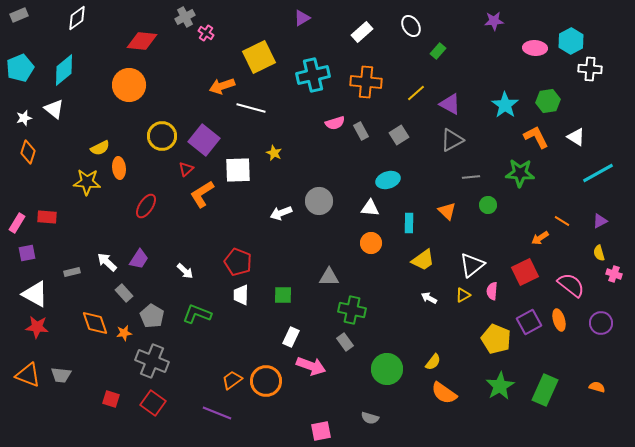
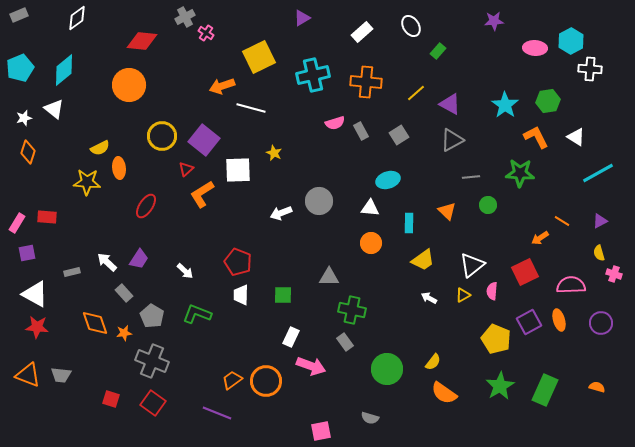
pink semicircle at (571, 285): rotated 40 degrees counterclockwise
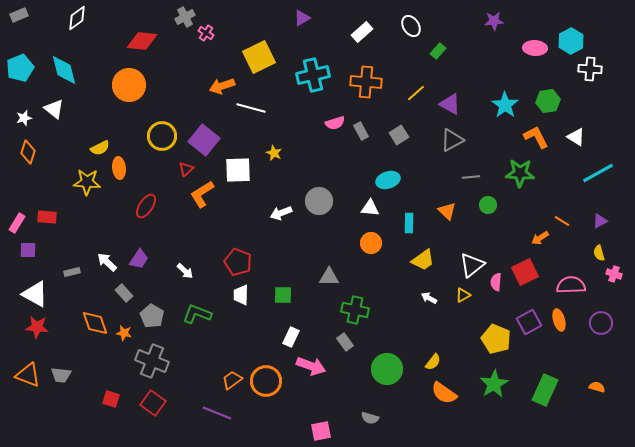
cyan diamond at (64, 70): rotated 64 degrees counterclockwise
purple square at (27, 253): moved 1 px right, 3 px up; rotated 12 degrees clockwise
pink semicircle at (492, 291): moved 4 px right, 9 px up
green cross at (352, 310): moved 3 px right
orange star at (124, 333): rotated 21 degrees clockwise
green star at (500, 386): moved 6 px left, 2 px up
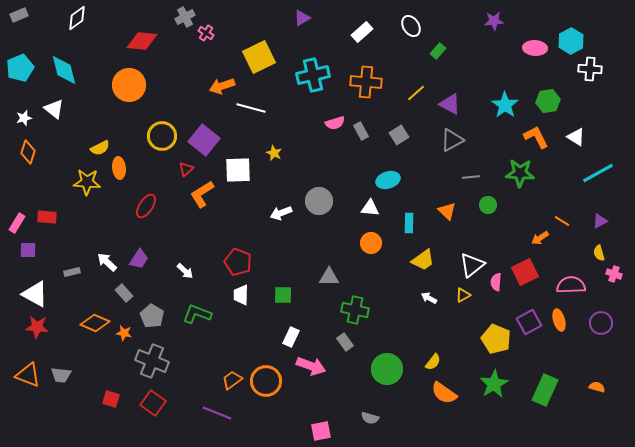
orange diamond at (95, 323): rotated 48 degrees counterclockwise
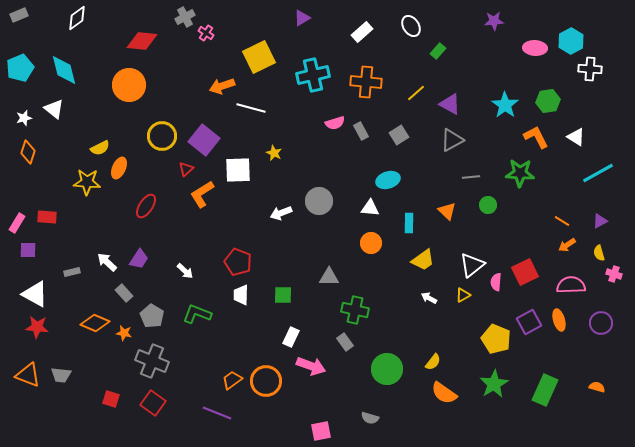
orange ellipse at (119, 168): rotated 30 degrees clockwise
orange arrow at (540, 238): moved 27 px right, 7 px down
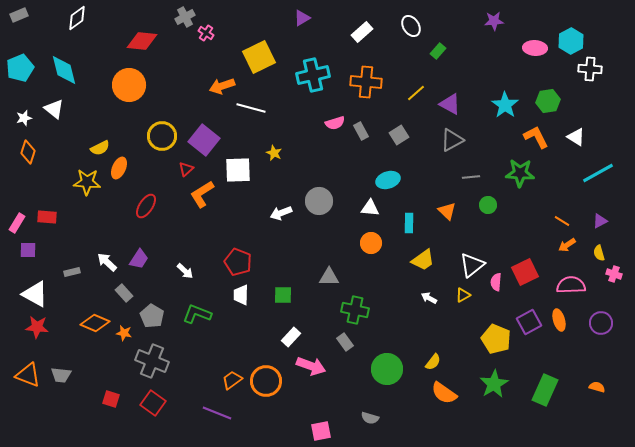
white rectangle at (291, 337): rotated 18 degrees clockwise
